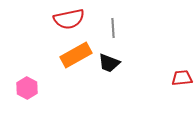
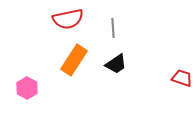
red semicircle: moved 1 px left
orange rectangle: moved 2 px left, 5 px down; rotated 28 degrees counterclockwise
black trapezoid: moved 7 px right, 1 px down; rotated 55 degrees counterclockwise
red trapezoid: rotated 25 degrees clockwise
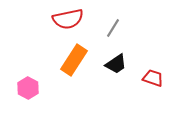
gray line: rotated 36 degrees clockwise
red trapezoid: moved 29 px left
pink hexagon: moved 1 px right
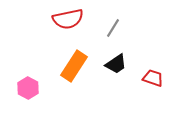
orange rectangle: moved 6 px down
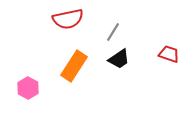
gray line: moved 4 px down
black trapezoid: moved 3 px right, 5 px up
red trapezoid: moved 16 px right, 24 px up
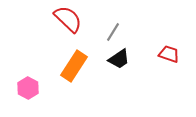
red semicircle: rotated 124 degrees counterclockwise
